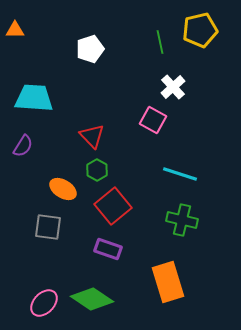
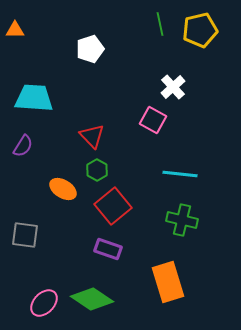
green line: moved 18 px up
cyan line: rotated 12 degrees counterclockwise
gray square: moved 23 px left, 8 px down
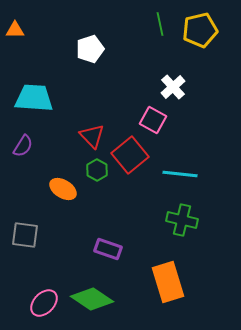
red square: moved 17 px right, 51 px up
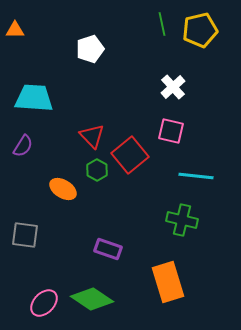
green line: moved 2 px right
pink square: moved 18 px right, 11 px down; rotated 16 degrees counterclockwise
cyan line: moved 16 px right, 2 px down
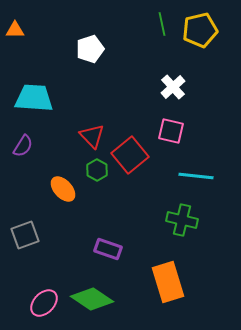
orange ellipse: rotated 16 degrees clockwise
gray square: rotated 28 degrees counterclockwise
